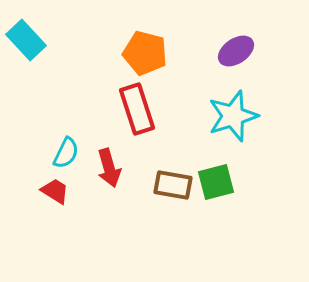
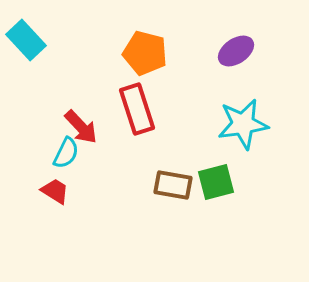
cyan star: moved 10 px right, 8 px down; rotated 9 degrees clockwise
red arrow: moved 28 px left, 41 px up; rotated 27 degrees counterclockwise
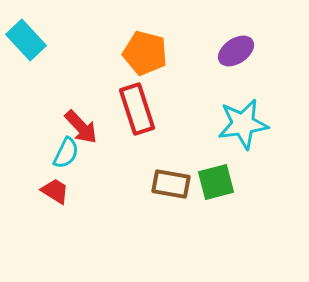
brown rectangle: moved 2 px left, 1 px up
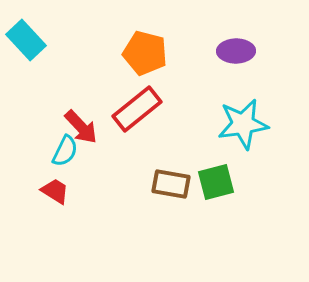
purple ellipse: rotated 33 degrees clockwise
red rectangle: rotated 69 degrees clockwise
cyan semicircle: moved 1 px left, 2 px up
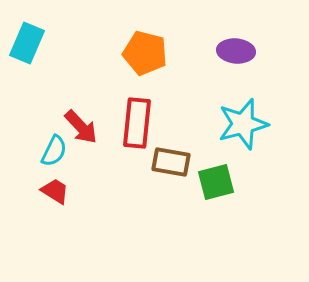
cyan rectangle: moved 1 px right, 3 px down; rotated 66 degrees clockwise
purple ellipse: rotated 6 degrees clockwise
red rectangle: moved 14 px down; rotated 45 degrees counterclockwise
cyan star: rotated 6 degrees counterclockwise
cyan semicircle: moved 11 px left
brown rectangle: moved 22 px up
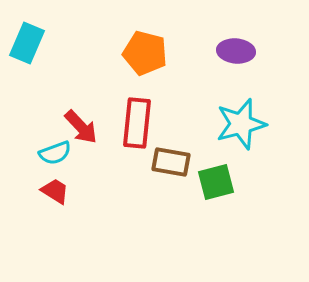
cyan star: moved 2 px left
cyan semicircle: moved 1 px right, 2 px down; rotated 44 degrees clockwise
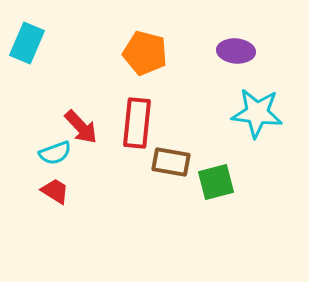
cyan star: moved 16 px right, 11 px up; rotated 21 degrees clockwise
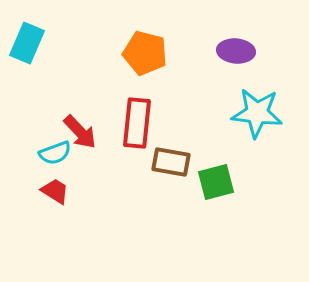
red arrow: moved 1 px left, 5 px down
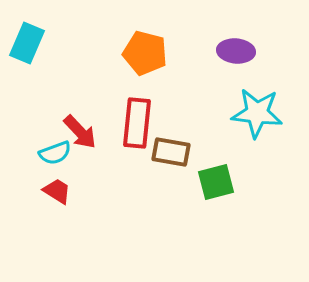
brown rectangle: moved 10 px up
red trapezoid: moved 2 px right
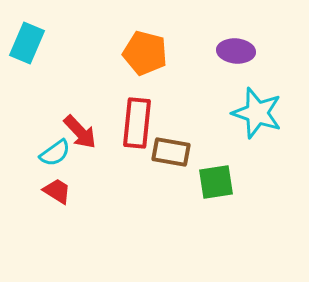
cyan star: rotated 12 degrees clockwise
cyan semicircle: rotated 16 degrees counterclockwise
green square: rotated 6 degrees clockwise
